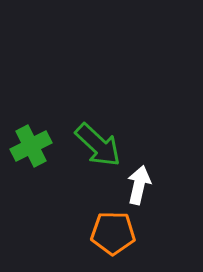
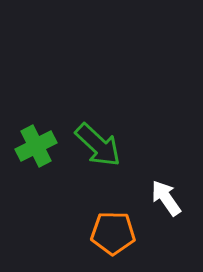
green cross: moved 5 px right
white arrow: moved 27 px right, 13 px down; rotated 48 degrees counterclockwise
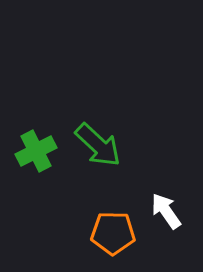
green cross: moved 5 px down
white arrow: moved 13 px down
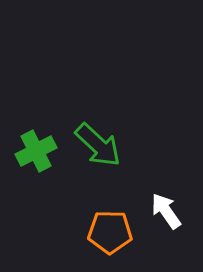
orange pentagon: moved 3 px left, 1 px up
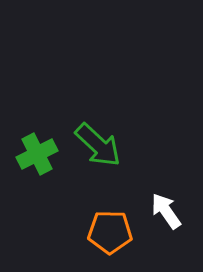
green cross: moved 1 px right, 3 px down
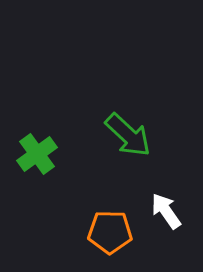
green arrow: moved 30 px right, 10 px up
green cross: rotated 9 degrees counterclockwise
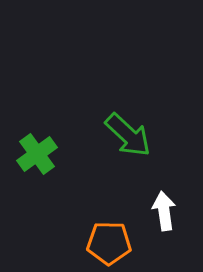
white arrow: moved 2 px left; rotated 27 degrees clockwise
orange pentagon: moved 1 px left, 11 px down
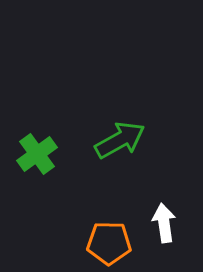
green arrow: moved 8 px left, 5 px down; rotated 72 degrees counterclockwise
white arrow: moved 12 px down
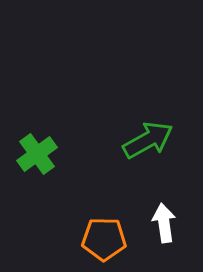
green arrow: moved 28 px right
orange pentagon: moved 5 px left, 4 px up
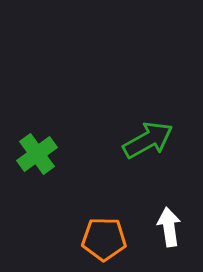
white arrow: moved 5 px right, 4 px down
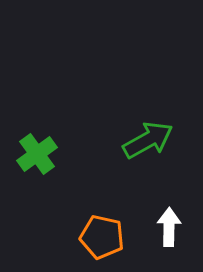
white arrow: rotated 9 degrees clockwise
orange pentagon: moved 2 px left, 2 px up; rotated 12 degrees clockwise
